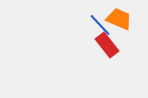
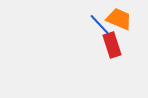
red rectangle: moved 5 px right; rotated 20 degrees clockwise
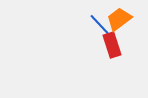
orange trapezoid: rotated 60 degrees counterclockwise
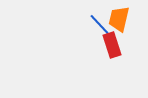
orange trapezoid: rotated 40 degrees counterclockwise
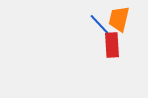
red rectangle: rotated 15 degrees clockwise
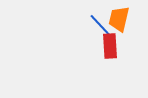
red rectangle: moved 2 px left, 1 px down
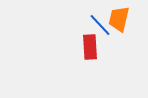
red rectangle: moved 20 px left, 1 px down
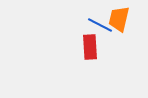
blue line: rotated 20 degrees counterclockwise
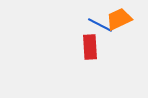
orange trapezoid: rotated 52 degrees clockwise
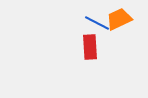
blue line: moved 3 px left, 2 px up
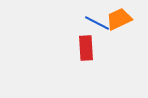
red rectangle: moved 4 px left, 1 px down
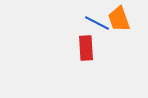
orange trapezoid: rotated 84 degrees counterclockwise
